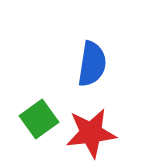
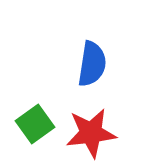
green square: moved 4 px left, 5 px down
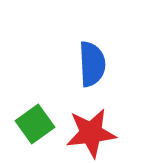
blue semicircle: rotated 12 degrees counterclockwise
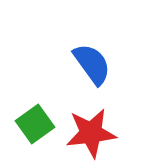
blue semicircle: rotated 33 degrees counterclockwise
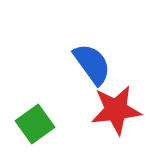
red star: moved 25 px right, 23 px up
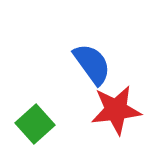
green square: rotated 6 degrees counterclockwise
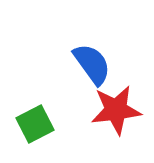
green square: rotated 15 degrees clockwise
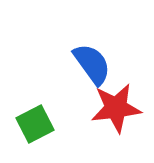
red star: moved 2 px up
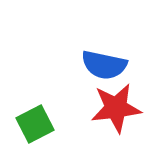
blue semicircle: moved 12 px right, 1 px down; rotated 138 degrees clockwise
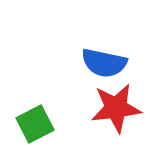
blue semicircle: moved 2 px up
